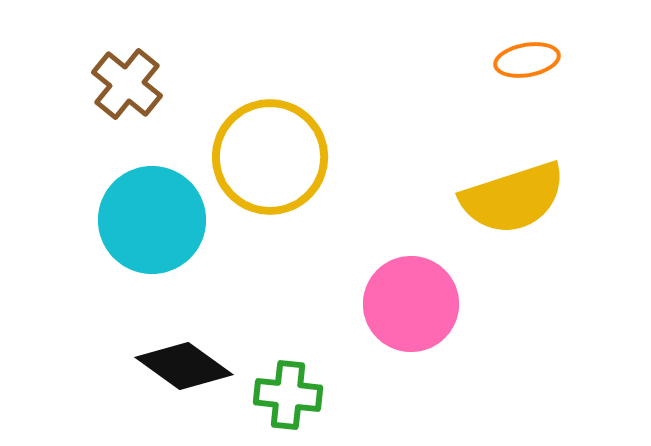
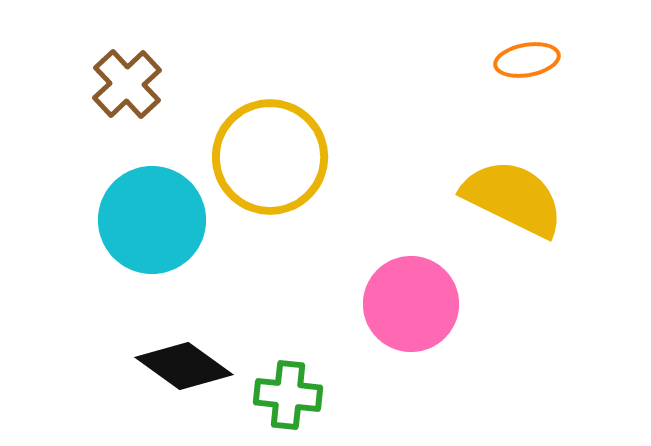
brown cross: rotated 8 degrees clockwise
yellow semicircle: rotated 136 degrees counterclockwise
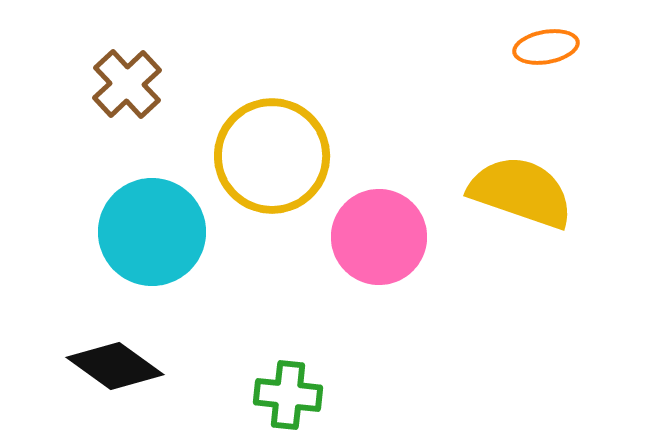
orange ellipse: moved 19 px right, 13 px up
yellow circle: moved 2 px right, 1 px up
yellow semicircle: moved 8 px right, 6 px up; rotated 7 degrees counterclockwise
cyan circle: moved 12 px down
pink circle: moved 32 px left, 67 px up
black diamond: moved 69 px left
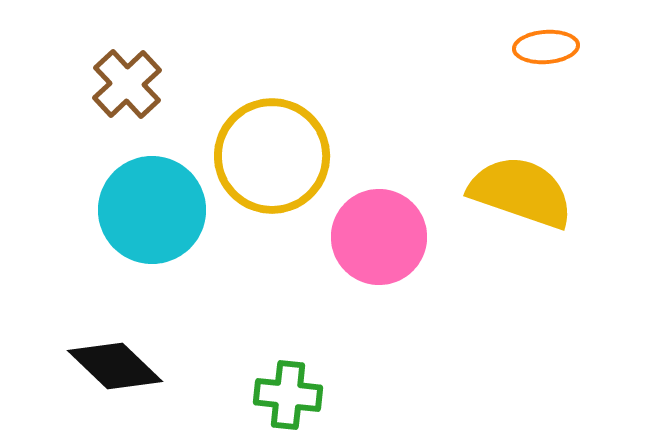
orange ellipse: rotated 6 degrees clockwise
cyan circle: moved 22 px up
black diamond: rotated 8 degrees clockwise
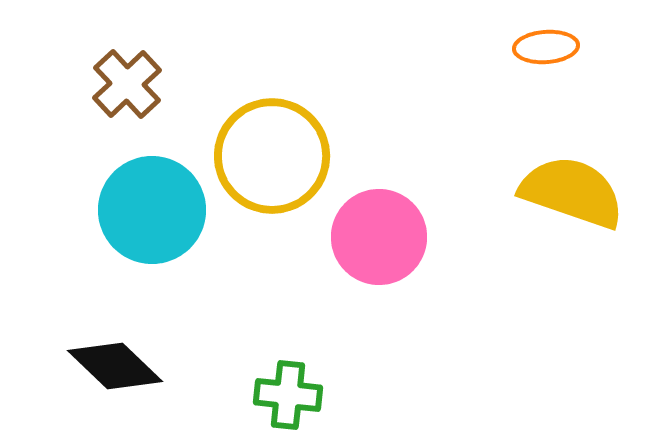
yellow semicircle: moved 51 px right
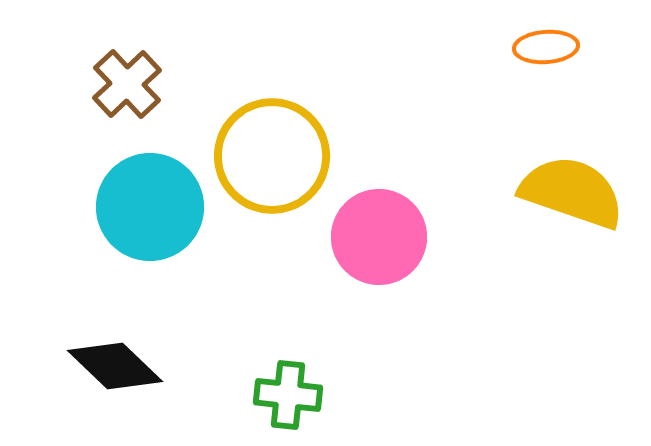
cyan circle: moved 2 px left, 3 px up
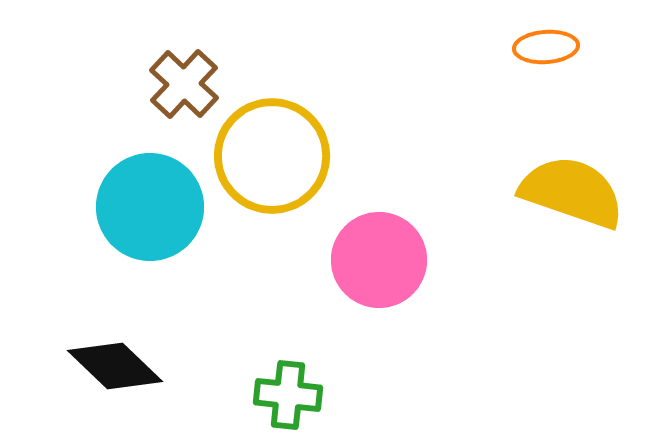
brown cross: moved 57 px right; rotated 4 degrees counterclockwise
pink circle: moved 23 px down
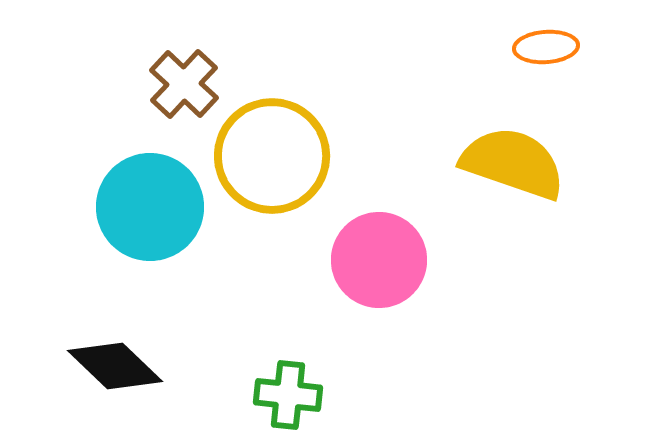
yellow semicircle: moved 59 px left, 29 px up
